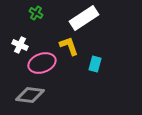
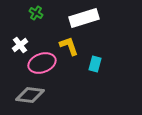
white rectangle: rotated 16 degrees clockwise
white cross: rotated 28 degrees clockwise
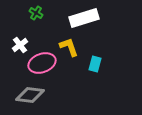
yellow L-shape: moved 1 px down
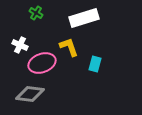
white cross: rotated 28 degrees counterclockwise
gray diamond: moved 1 px up
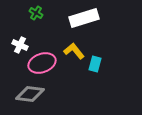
yellow L-shape: moved 5 px right, 4 px down; rotated 20 degrees counterclockwise
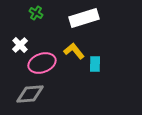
white cross: rotated 21 degrees clockwise
cyan rectangle: rotated 14 degrees counterclockwise
gray diamond: rotated 12 degrees counterclockwise
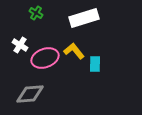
white cross: rotated 14 degrees counterclockwise
pink ellipse: moved 3 px right, 5 px up
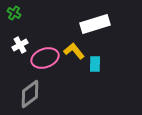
green cross: moved 22 px left
white rectangle: moved 11 px right, 6 px down
white cross: rotated 28 degrees clockwise
gray diamond: rotated 32 degrees counterclockwise
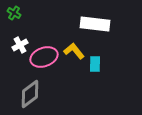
white rectangle: rotated 24 degrees clockwise
pink ellipse: moved 1 px left, 1 px up
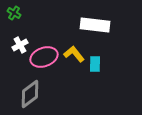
white rectangle: moved 1 px down
yellow L-shape: moved 3 px down
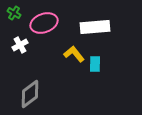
white rectangle: moved 2 px down; rotated 12 degrees counterclockwise
pink ellipse: moved 34 px up
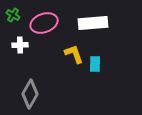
green cross: moved 1 px left, 2 px down
white rectangle: moved 2 px left, 4 px up
white cross: rotated 28 degrees clockwise
yellow L-shape: rotated 20 degrees clockwise
gray diamond: rotated 24 degrees counterclockwise
